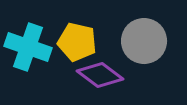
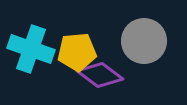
yellow pentagon: moved 10 px down; rotated 18 degrees counterclockwise
cyan cross: moved 3 px right, 2 px down
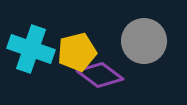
yellow pentagon: rotated 9 degrees counterclockwise
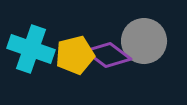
yellow pentagon: moved 2 px left, 3 px down
purple diamond: moved 8 px right, 20 px up
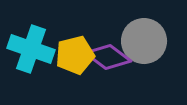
purple diamond: moved 2 px down
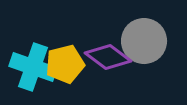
cyan cross: moved 2 px right, 18 px down
yellow pentagon: moved 10 px left, 9 px down
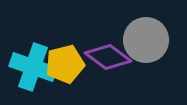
gray circle: moved 2 px right, 1 px up
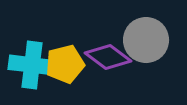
cyan cross: moved 1 px left, 2 px up; rotated 12 degrees counterclockwise
